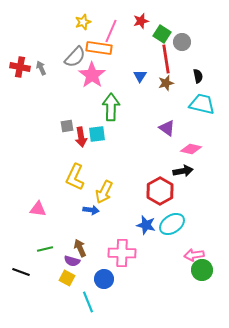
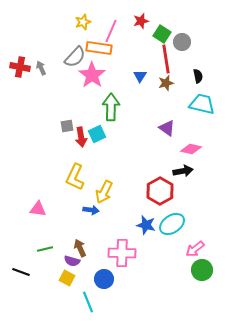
cyan square: rotated 18 degrees counterclockwise
pink arrow: moved 1 px right, 6 px up; rotated 30 degrees counterclockwise
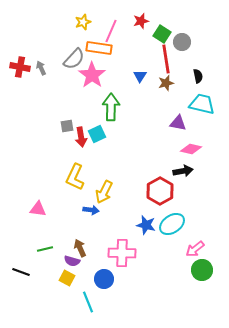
gray semicircle: moved 1 px left, 2 px down
purple triangle: moved 11 px right, 5 px up; rotated 24 degrees counterclockwise
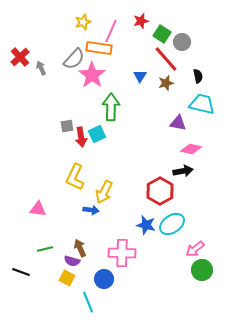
red line: rotated 32 degrees counterclockwise
red cross: moved 10 px up; rotated 36 degrees clockwise
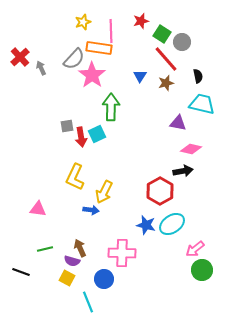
pink line: rotated 25 degrees counterclockwise
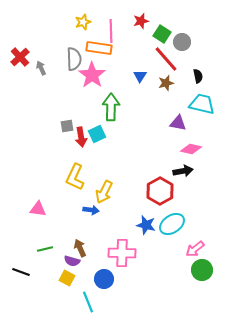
gray semicircle: rotated 45 degrees counterclockwise
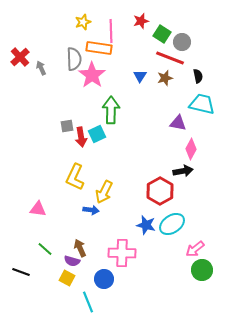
red line: moved 4 px right, 1 px up; rotated 28 degrees counterclockwise
brown star: moved 1 px left, 5 px up
green arrow: moved 3 px down
pink diamond: rotated 75 degrees counterclockwise
green line: rotated 56 degrees clockwise
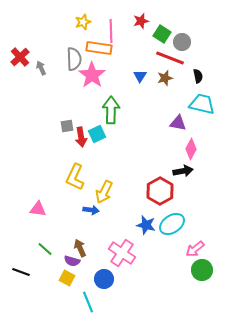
pink cross: rotated 32 degrees clockwise
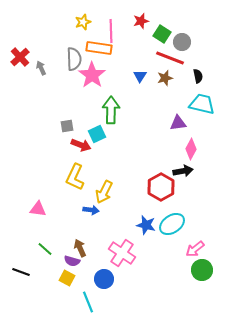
purple triangle: rotated 18 degrees counterclockwise
red arrow: moved 8 px down; rotated 60 degrees counterclockwise
red hexagon: moved 1 px right, 4 px up
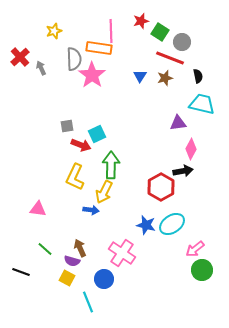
yellow star: moved 29 px left, 9 px down
green square: moved 2 px left, 2 px up
green arrow: moved 55 px down
